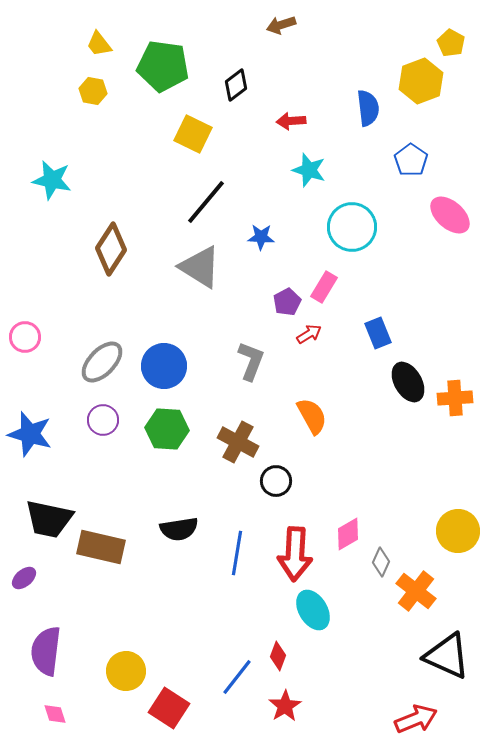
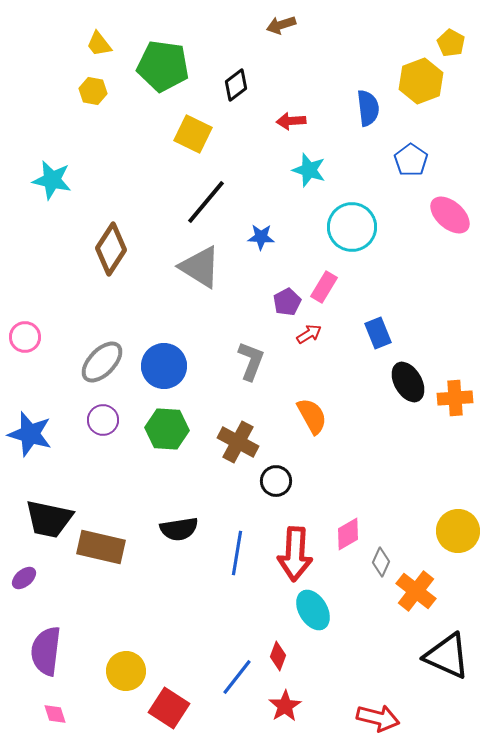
red arrow at (416, 719): moved 38 px left, 1 px up; rotated 36 degrees clockwise
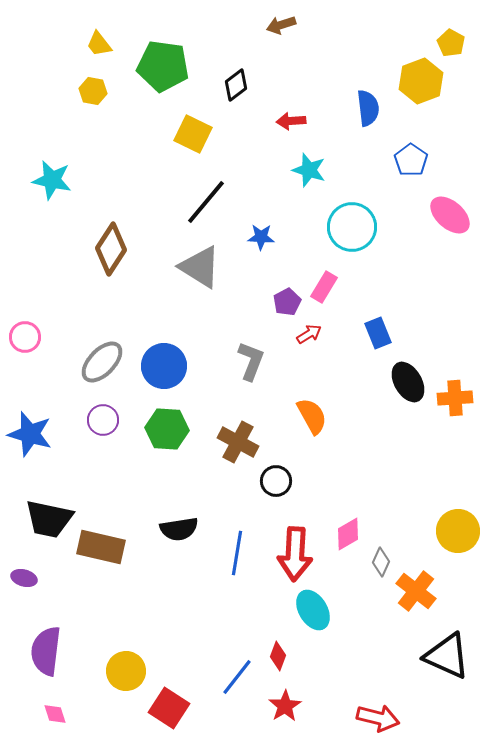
purple ellipse at (24, 578): rotated 55 degrees clockwise
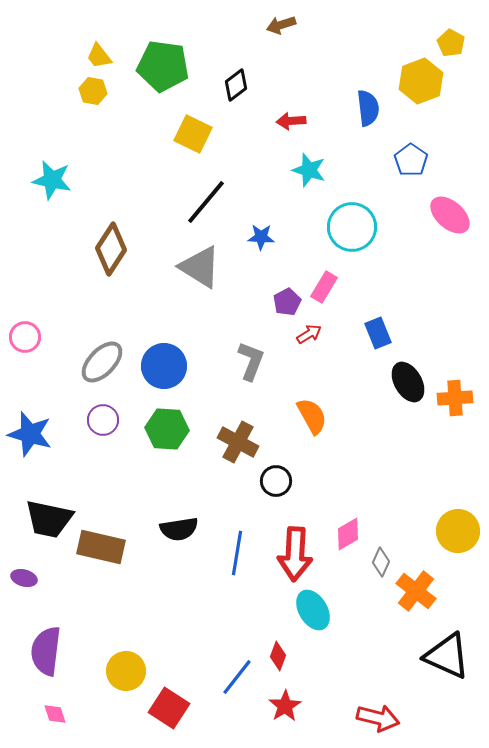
yellow trapezoid at (99, 44): moved 12 px down
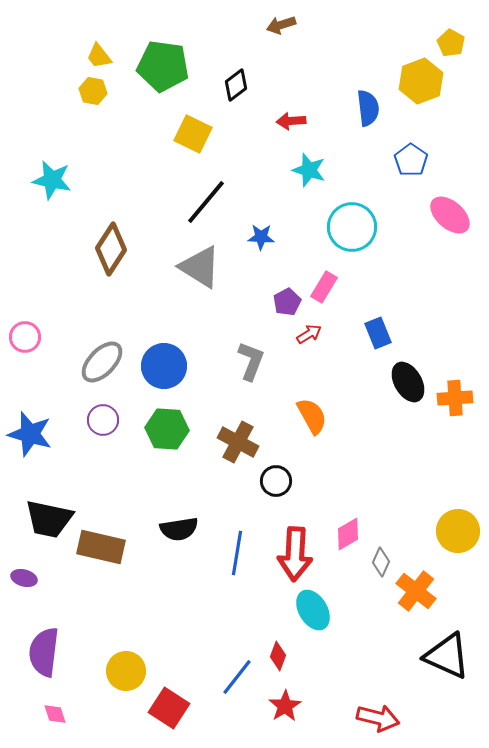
purple semicircle at (46, 651): moved 2 px left, 1 px down
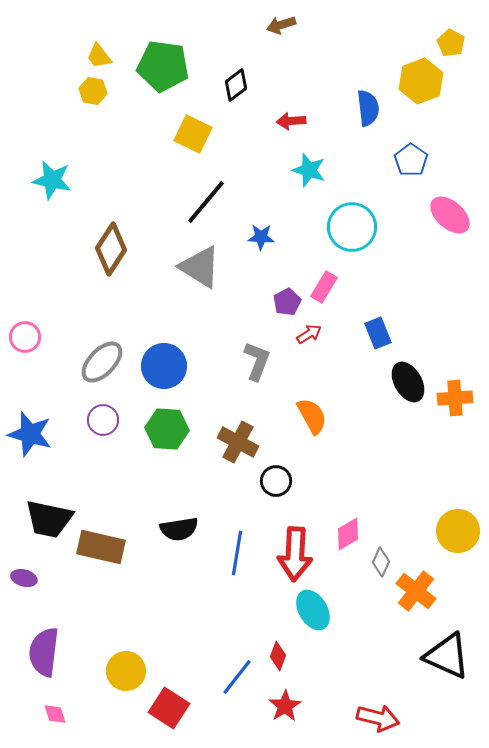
gray L-shape at (251, 361): moved 6 px right
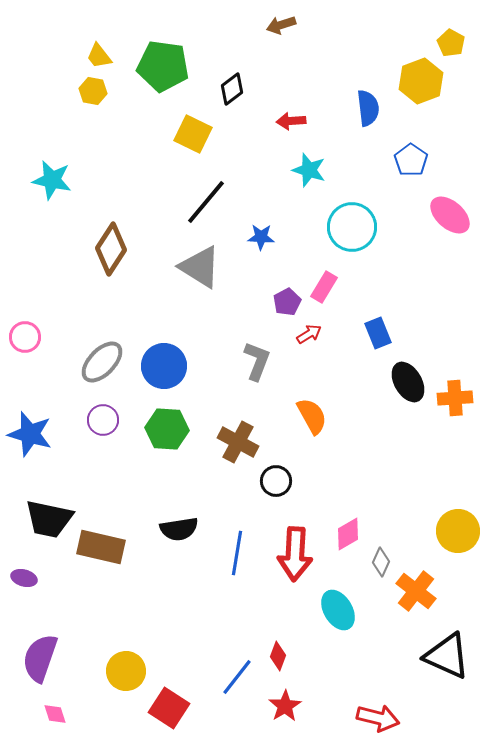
black diamond at (236, 85): moved 4 px left, 4 px down
cyan ellipse at (313, 610): moved 25 px right
purple semicircle at (44, 652): moved 4 px left, 6 px down; rotated 12 degrees clockwise
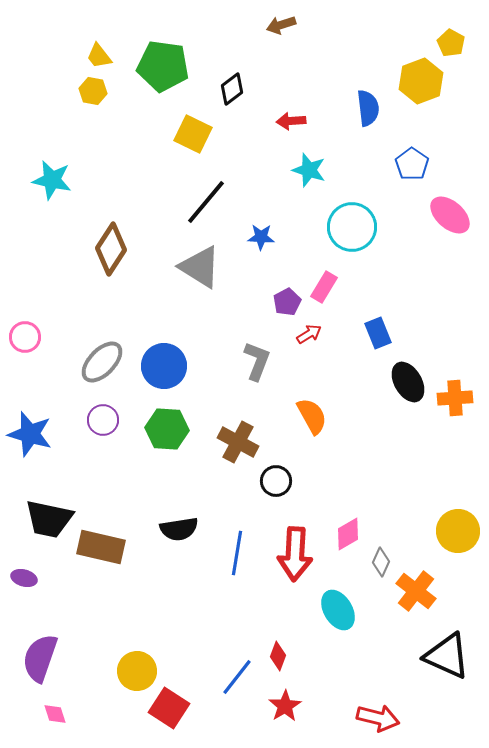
blue pentagon at (411, 160): moved 1 px right, 4 px down
yellow circle at (126, 671): moved 11 px right
